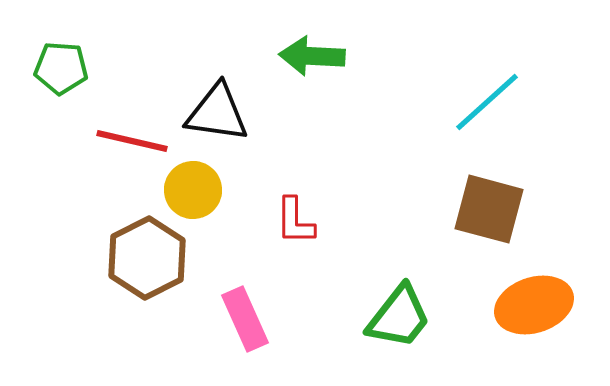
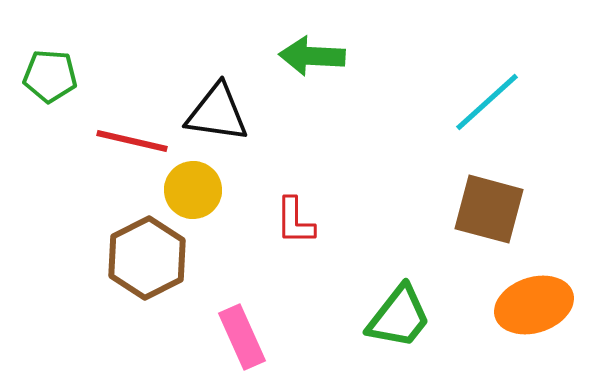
green pentagon: moved 11 px left, 8 px down
pink rectangle: moved 3 px left, 18 px down
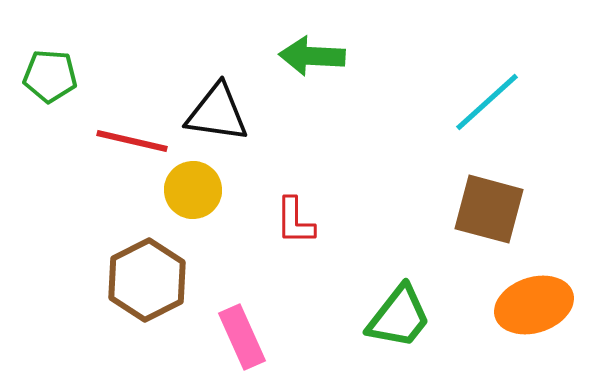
brown hexagon: moved 22 px down
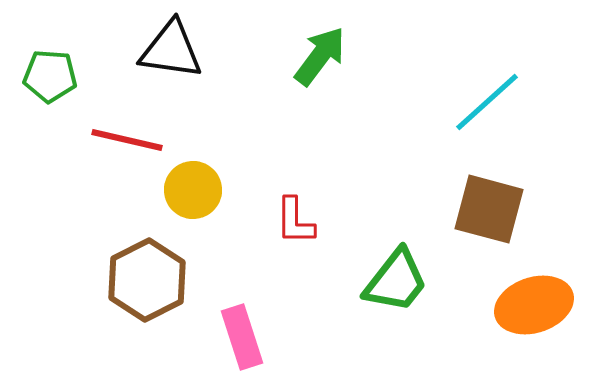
green arrow: moved 8 px right; rotated 124 degrees clockwise
black triangle: moved 46 px left, 63 px up
red line: moved 5 px left, 1 px up
green trapezoid: moved 3 px left, 36 px up
pink rectangle: rotated 6 degrees clockwise
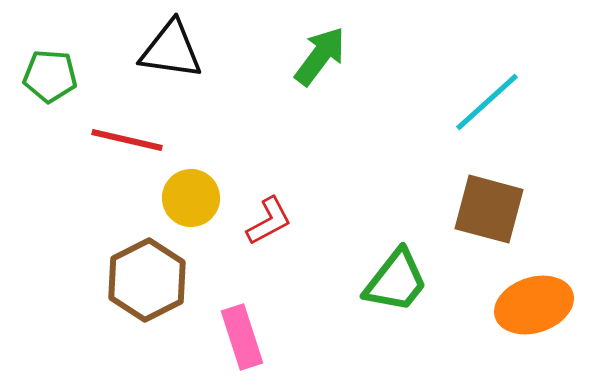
yellow circle: moved 2 px left, 8 px down
red L-shape: moved 26 px left; rotated 118 degrees counterclockwise
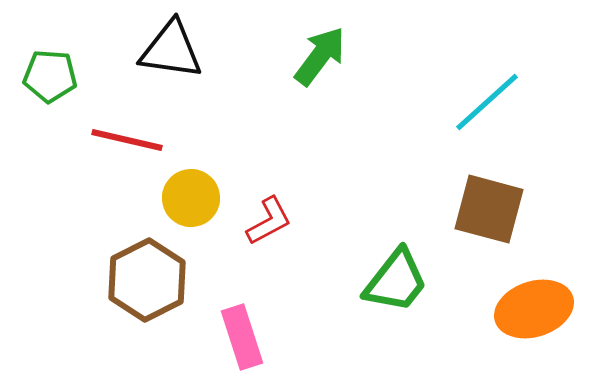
orange ellipse: moved 4 px down
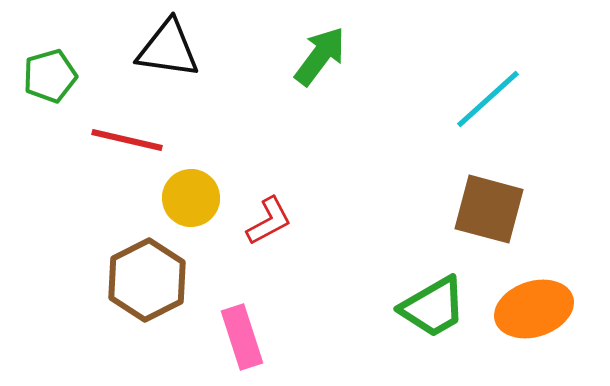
black triangle: moved 3 px left, 1 px up
green pentagon: rotated 20 degrees counterclockwise
cyan line: moved 1 px right, 3 px up
green trapezoid: moved 37 px right, 26 px down; rotated 22 degrees clockwise
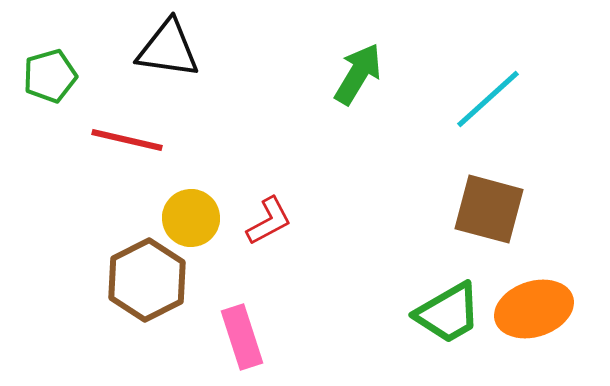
green arrow: moved 38 px right, 18 px down; rotated 6 degrees counterclockwise
yellow circle: moved 20 px down
green trapezoid: moved 15 px right, 6 px down
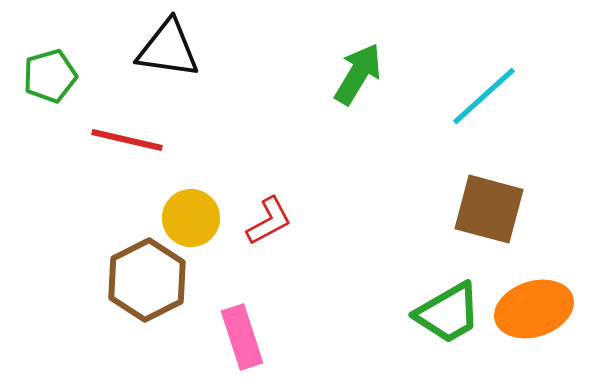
cyan line: moved 4 px left, 3 px up
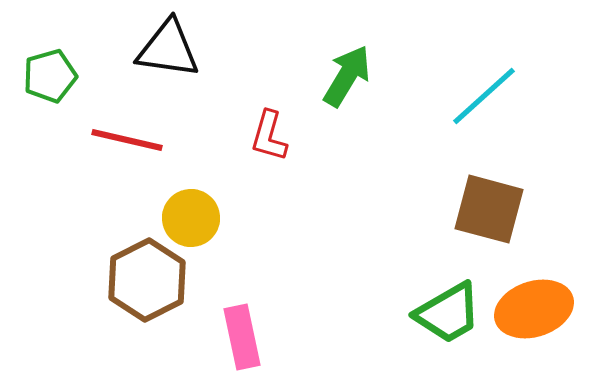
green arrow: moved 11 px left, 2 px down
red L-shape: moved 85 px up; rotated 134 degrees clockwise
pink rectangle: rotated 6 degrees clockwise
